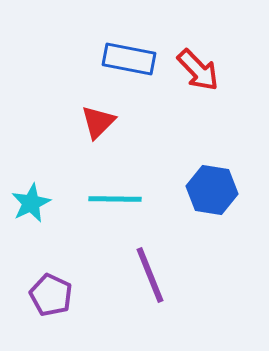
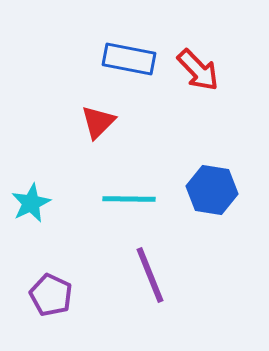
cyan line: moved 14 px right
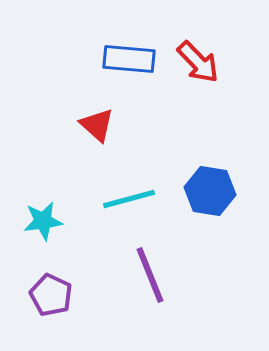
blue rectangle: rotated 6 degrees counterclockwise
red arrow: moved 8 px up
red triangle: moved 1 px left, 3 px down; rotated 33 degrees counterclockwise
blue hexagon: moved 2 px left, 1 px down
cyan line: rotated 16 degrees counterclockwise
cyan star: moved 12 px right, 18 px down; rotated 18 degrees clockwise
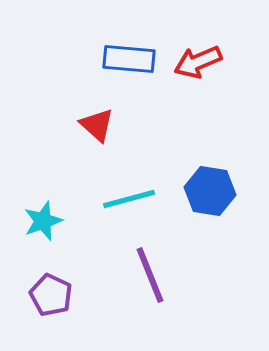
red arrow: rotated 111 degrees clockwise
cyan star: rotated 12 degrees counterclockwise
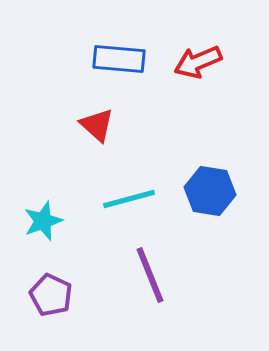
blue rectangle: moved 10 px left
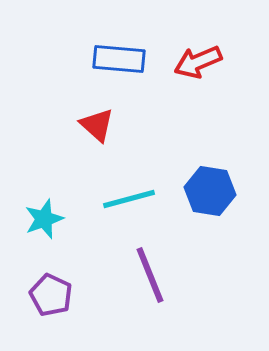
cyan star: moved 1 px right, 2 px up
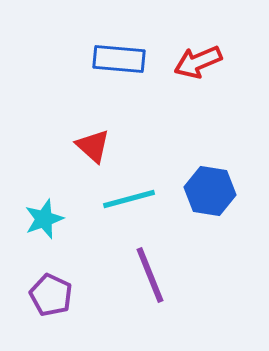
red triangle: moved 4 px left, 21 px down
